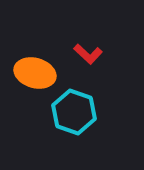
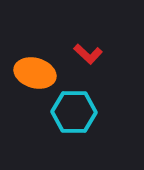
cyan hexagon: rotated 18 degrees counterclockwise
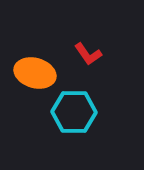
red L-shape: rotated 12 degrees clockwise
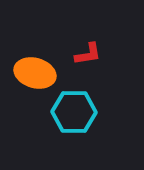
red L-shape: rotated 64 degrees counterclockwise
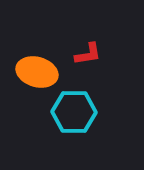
orange ellipse: moved 2 px right, 1 px up
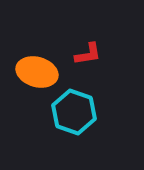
cyan hexagon: rotated 18 degrees clockwise
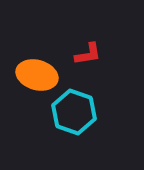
orange ellipse: moved 3 px down
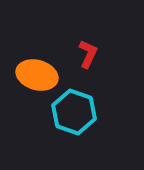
red L-shape: rotated 56 degrees counterclockwise
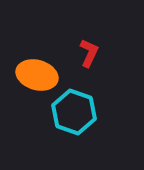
red L-shape: moved 1 px right, 1 px up
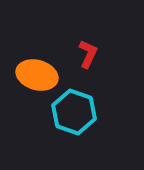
red L-shape: moved 1 px left, 1 px down
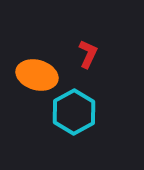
cyan hexagon: rotated 12 degrees clockwise
